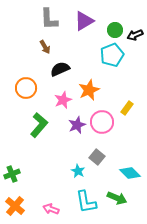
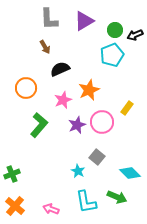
green arrow: moved 1 px up
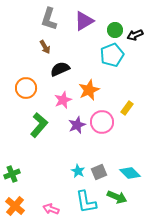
gray L-shape: rotated 20 degrees clockwise
gray square: moved 2 px right, 15 px down; rotated 28 degrees clockwise
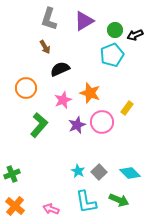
orange star: moved 1 px right, 3 px down; rotated 30 degrees counterclockwise
gray square: rotated 21 degrees counterclockwise
green arrow: moved 2 px right, 3 px down
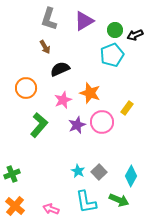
cyan diamond: moved 1 px right, 3 px down; rotated 75 degrees clockwise
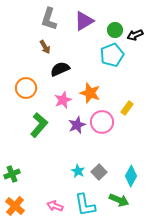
cyan L-shape: moved 1 px left, 3 px down
pink arrow: moved 4 px right, 3 px up
